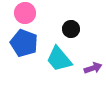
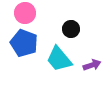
purple arrow: moved 1 px left, 3 px up
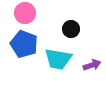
blue pentagon: moved 1 px down
cyan trapezoid: moved 1 px left; rotated 40 degrees counterclockwise
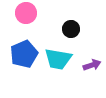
pink circle: moved 1 px right
blue pentagon: moved 10 px down; rotated 28 degrees clockwise
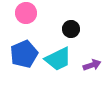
cyan trapezoid: rotated 36 degrees counterclockwise
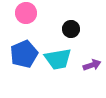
cyan trapezoid: rotated 16 degrees clockwise
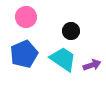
pink circle: moved 4 px down
black circle: moved 2 px down
cyan trapezoid: moved 5 px right; rotated 136 degrees counterclockwise
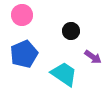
pink circle: moved 4 px left, 2 px up
cyan trapezoid: moved 1 px right, 15 px down
purple arrow: moved 1 px right, 8 px up; rotated 54 degrees clockwise
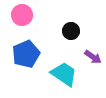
blue pentagon: moved 2 px right
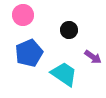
pink circle: moved 1 px right
black circle: moved 2 px left, 1 px up
blue pentagon: moved 3 px right, 1 px up
